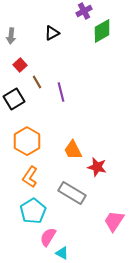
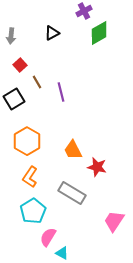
green diamond: moved 3 px left, 2 px down
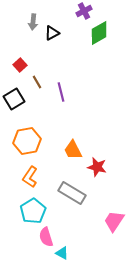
gray arrow: moved 22 px right, 14 px up
orange hexagon: rotated 20 degrees clockwise
pink semicircle: moved 2 px left; rotated 48 degrees counterclockwise
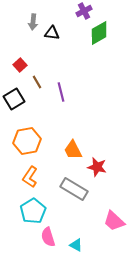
black triangle: rotated 35 degrees clockwise
gray rectangle: moved 2 px right, 4 px up
pink trapezoid: rotated 80 degrees counterclockwise
pink semicircle: moved 2 px right
cyan triangle: moved 14 px right, 8 px up
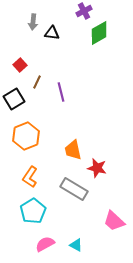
brown line: rotated 56 degrees clockwise
orange hexagon: moved 1 px left, 5 px up; rotated 12 degrees counterclockwise
orange trapezoid: rotated 15 degrees clockwise
red star: moved 1 px down
pink semicircle: moved 3 px left, 7 px down; rotated 78 degrees clockwise
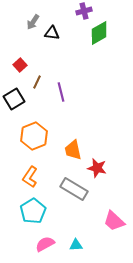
purple cross: rotated 14 degrees clockwise
gray arrow: rotated 28 degrees clockwise
orange hexagon: moved 8 px right
cyan triangle: rotated 32 degrees counterclockwise
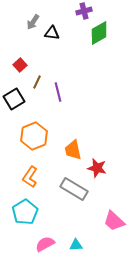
purple line: moved 3 px left
cyan pentagon: moved 8 px left, 1 px down
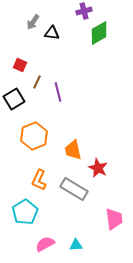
red square: rotated 24 degrees counterclockwise
red star: moved 1 px right; rotated 12 degrees clockwise
orange L-shape: moved 9 px right, 3 px down; rotated 10 degrees counterclockwise
pink trapezoid: moved 2 px up; rotated 140 degrees counterclockwise
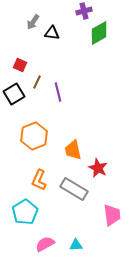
black square: moved 5 px up
pink trapezoid: moved 2 px left, 4 px up
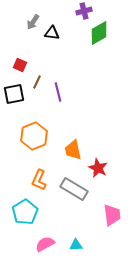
black square: rotated 20 degrees clockwise
